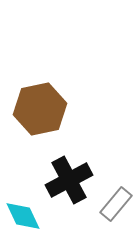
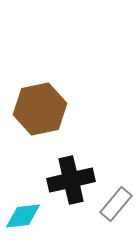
black cross: moved 2 px right; rotated 15 degrees clockwise
cyan diamond: rotated 72 degrees counterclockwise
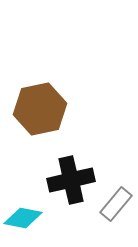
cyan diamond: moved 2 px down; rotated 18 degrees clockwise
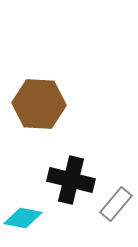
brown hexagon: moved 1 px left, 5 px up; rotated 15 degrees clockwise
black cross: rotated 27 degrees clockwise
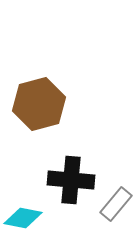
brown hexagon: rotated 18 degrees counterclockwise
black cross: rotated 9 degrees counterclockwise
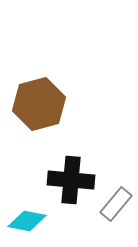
cyan diamond: moved 4 px right, 3 px down
